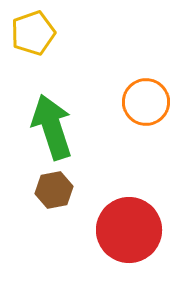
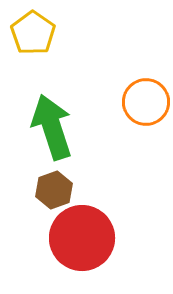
yellow pentagon: rotated 18 degrees counterclockwise
brown hexagon: rotated 9 degrees counterclockwise
red circle: moved 47 px left, 8 px down
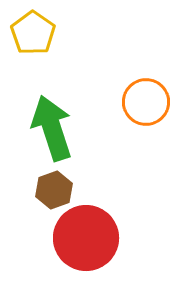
green arrow: moved 1 px down
red circle: moved 4 px right
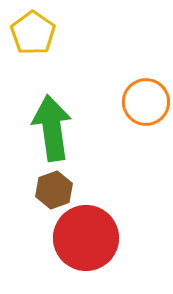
green arrow: rotated 10 degrees clockwise
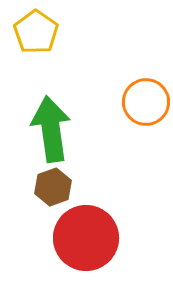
yellow pentagon: moved 3 px right, 1 px up
green arrow: moved 1 px left, 1 px down
brown hexagon: moved 1 px left, 3 px up
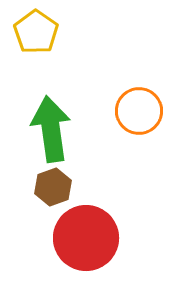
orange circle: moved 7 px left, 9 px down
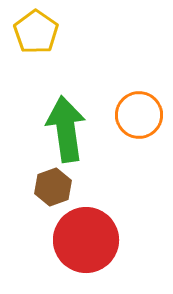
orange circle: moved 4 px down
green arrow: moved 15 px right
red circle: moved 2 px down
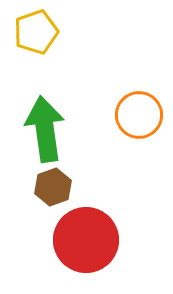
yellow pentagon: rotated 18 degrees clockwise
green arrow: moved 21 px left
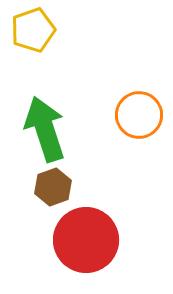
yellow pentagon: moved 3 px left, 2 px up
green arrow: rotated 10 degrees counterclockwise
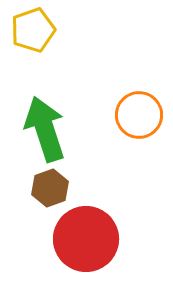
brown hexagon: moved 3 px left, 1 px down
red circle: moved 1 px up
